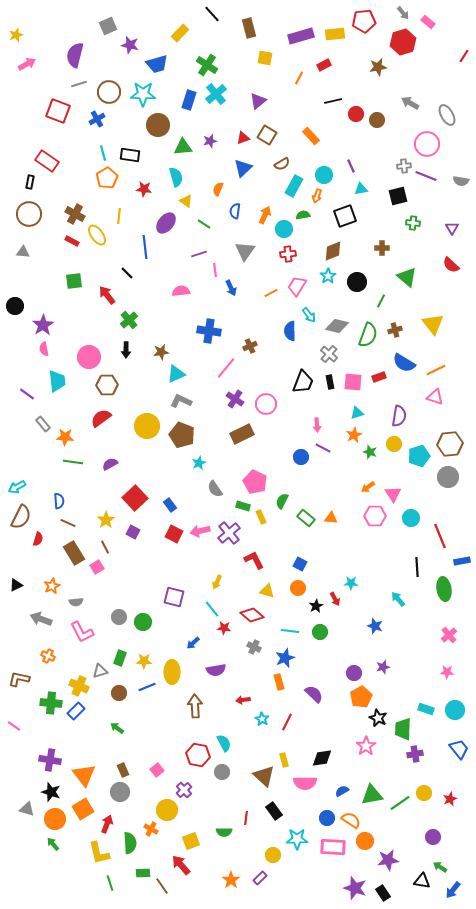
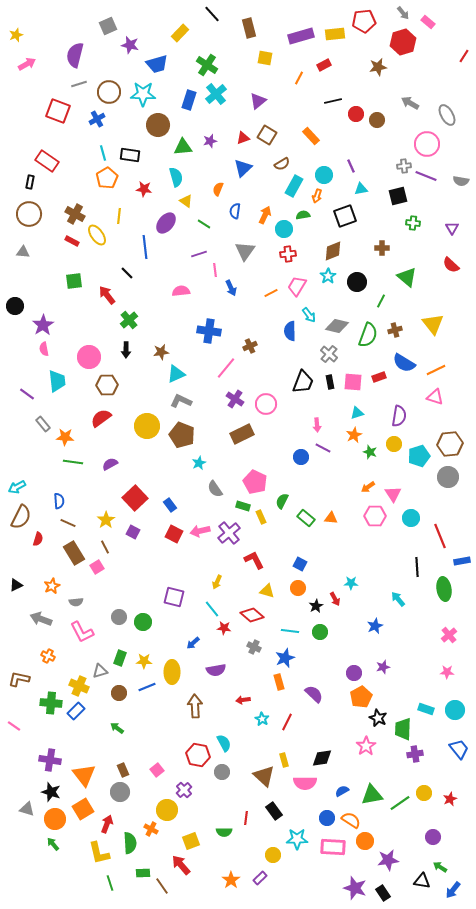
blue star at (375, 626): rotated 28 degrees clockwise
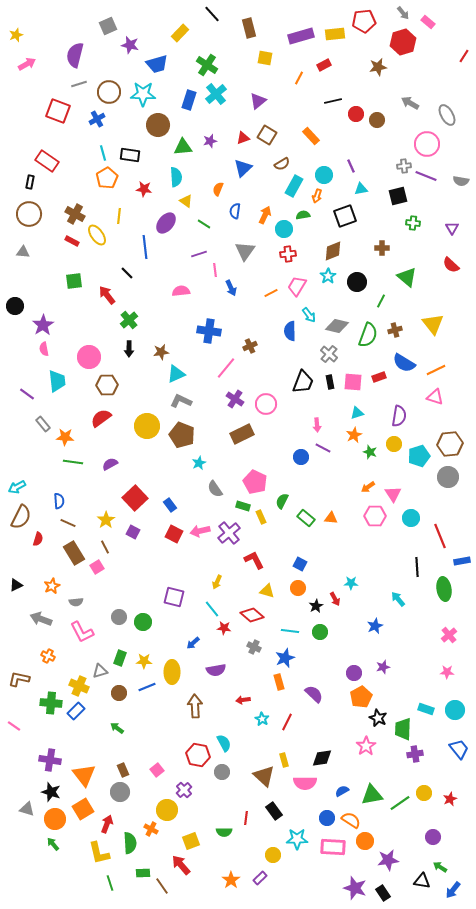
cyan semicircle at (176, 177): rotated 12 degrees clockwise
black arrow at (126, 350): moved 3 px right, 1 px up
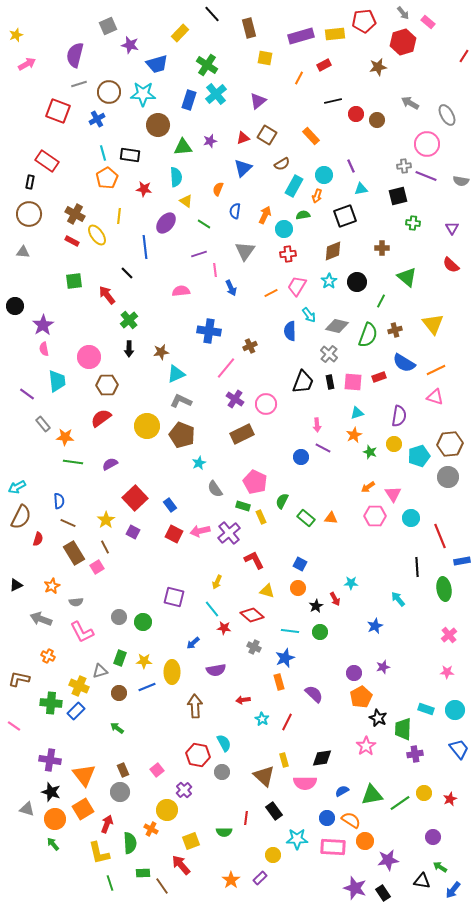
cyan star at (328, 276): moved 1 px right, 5 px down
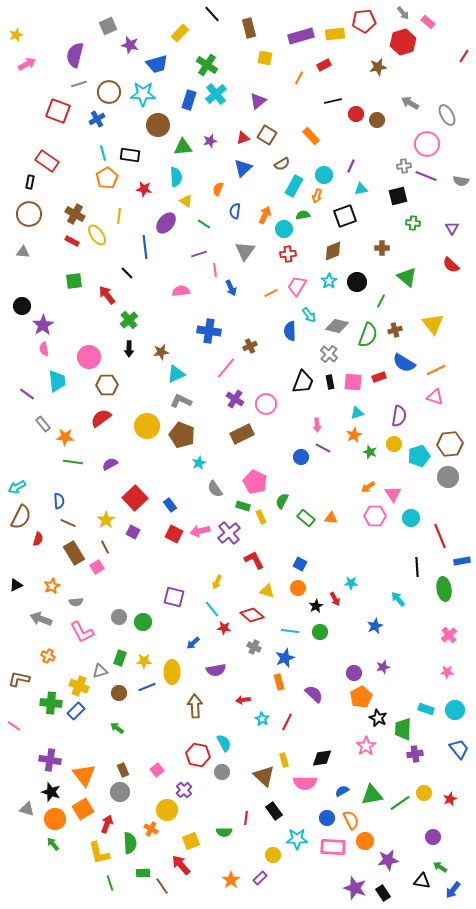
purple line at (351, 166): rotated 48 degrees clockwise
black circle at (15, 306): moved 7 px right
orange semicircle at (351, 820): rotated 30 degrees clockwise
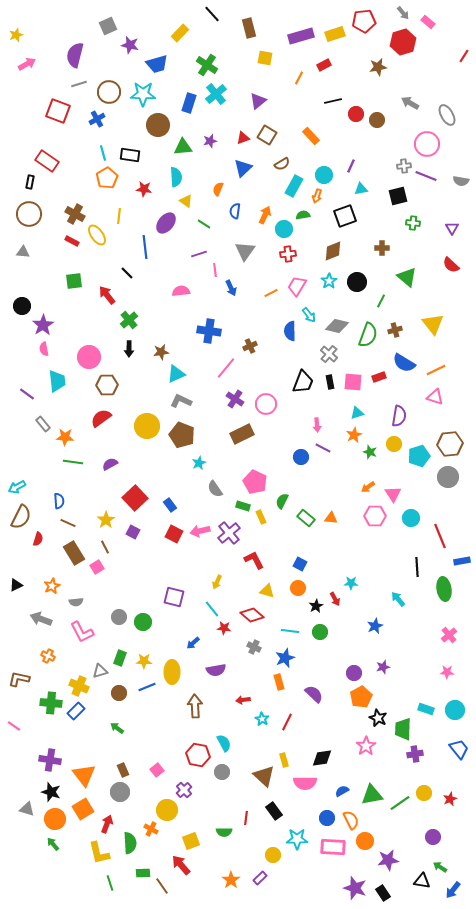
yellow rectangle at (335, 34): rotated 12 degrees counterclockwise
blue rectangle at (189, 100): moved 3 px down
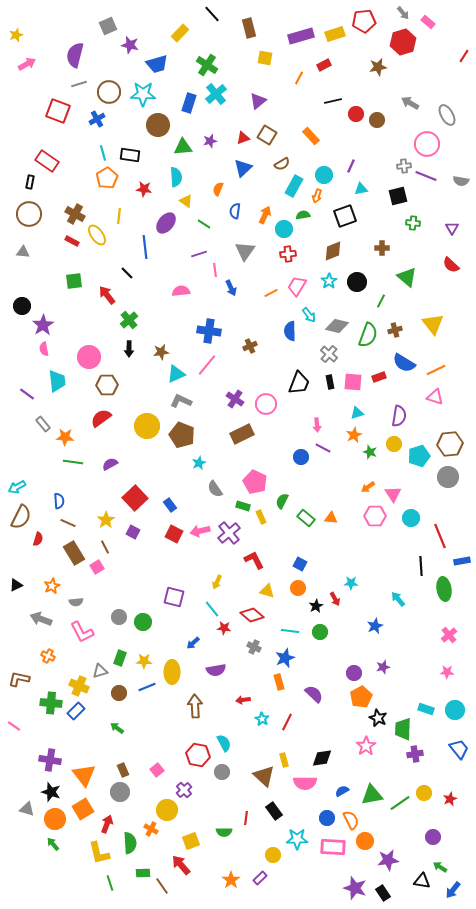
pink line at (226, 368): moved 19 px left, 3 px up
black trapezoid at (303, 382): moved 4 px left, 1 px down
black line at (417, 567): moved 4 px right, 1 px up
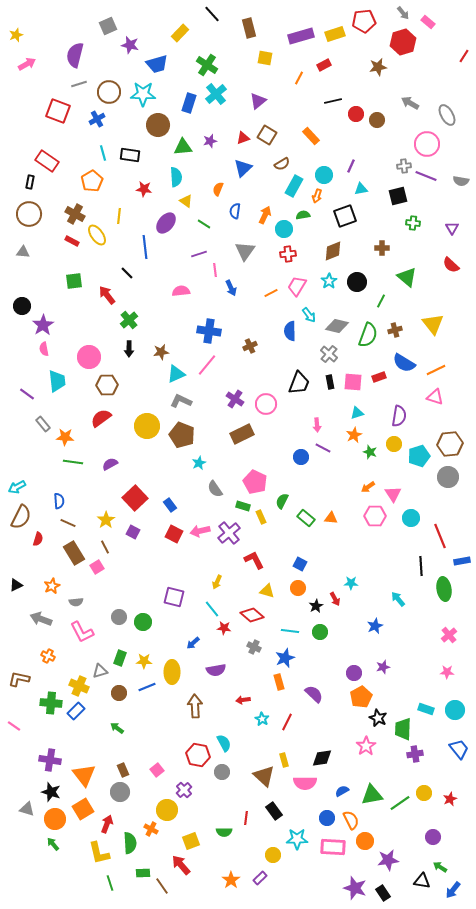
orange pentagon at (107, 178): moved 15 px left, 3 px down
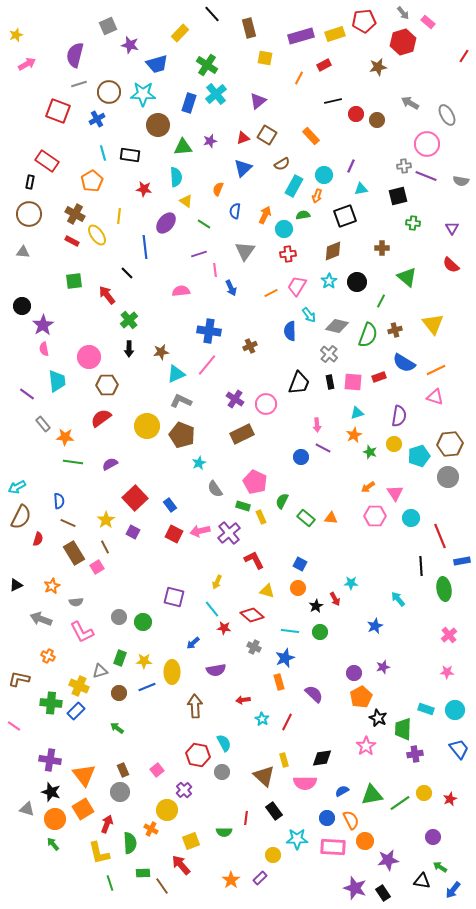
pink triangle at (393, 494): moved 2 px right, 1 px up
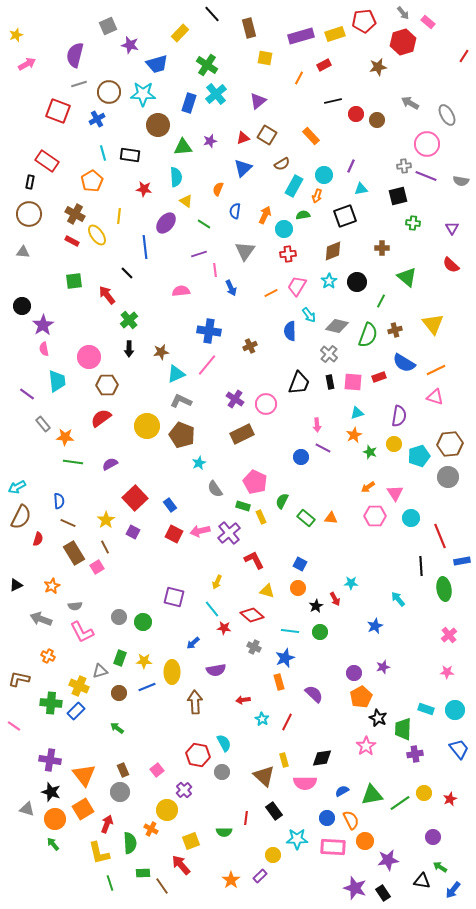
gray semicircle at (76, 602): moved 1 px left, 4 px down
brown arrow at (195, 706): moved 4 px up
purple rectangle at (260, 878): moved 2 px up
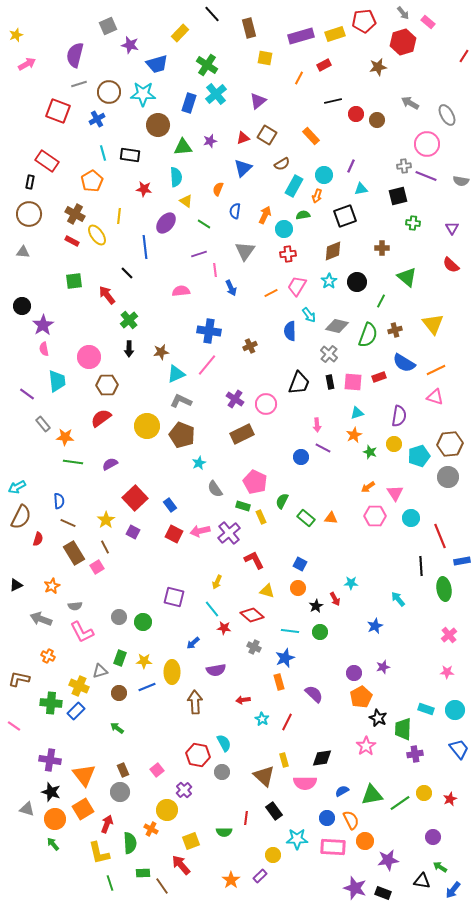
black rectangle at (383, 893): rotated 35 degrees counterclockwise
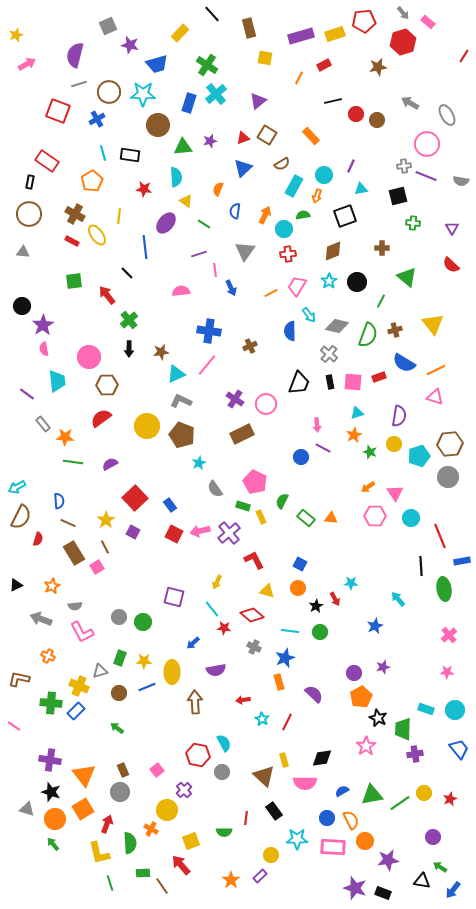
yellow circle at (273, 855): moved 2 px left
